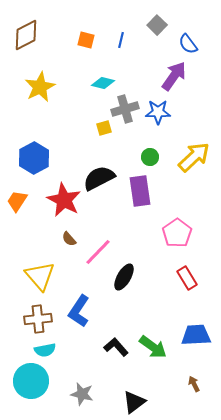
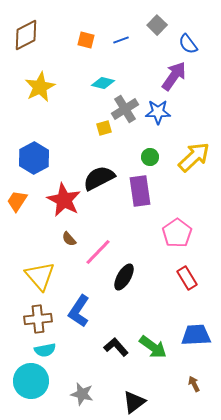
blue line: rotated 56 degrees clockwise
gray cross: rotated 16 degrees counterclockwise
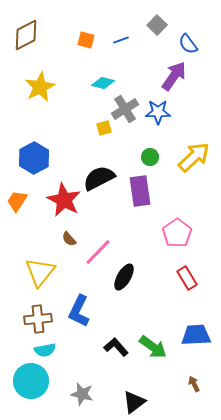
yellow triangle: moved 4 px up; rotated 20 degrees clockwise
blue L-shape: rotated 8 degrees counterclockwise
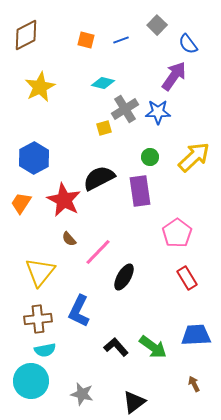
orange trapezoid: moved 4 px right, 2 px down
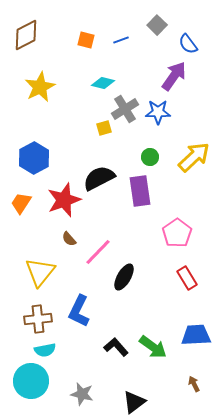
red star: rotated 24 degrees clockwise
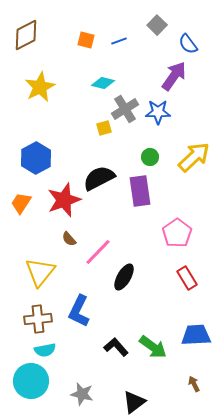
blue line: moved 2 px left, 1 px down
blue hexagon: moved 2 px right
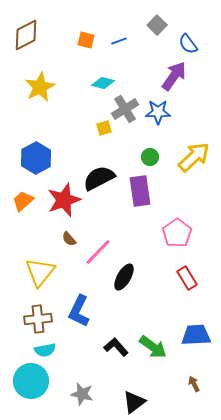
orange trapezoid: moved 2 px right, 2 px up; rotated 15 degrees clockwise
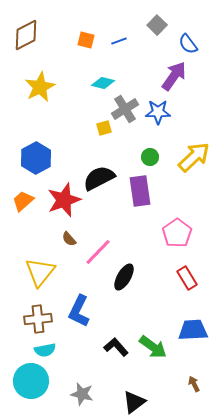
blue trapezoid: moved 3 px left, 5 px up
